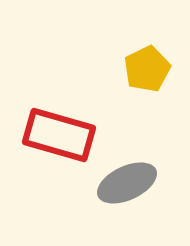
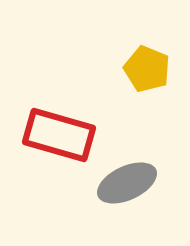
yellow pentagon: rotated 24 degrees counterclockwise
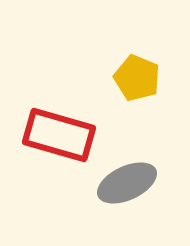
yellow pentagon: moved 10 px left, 9 px down
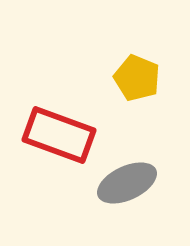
red rectangle: rotated 4 degrees clockwise
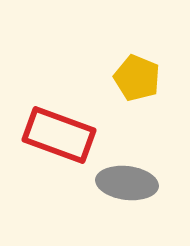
gray ellipse: rotated 32 degrees clockwise
